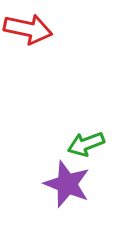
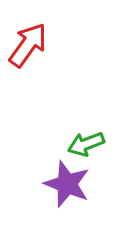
red arrow: moved 16 px down; rotated 66 degrees counterclockwise
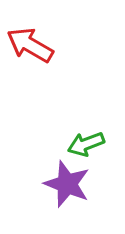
red arrow: moved 2 px right; rotated 96 degrees counterclockwise
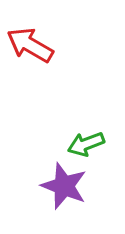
purple star: moved 3 px left, 2 px down
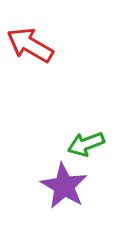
purple star: rotated 9 degrees clockwise
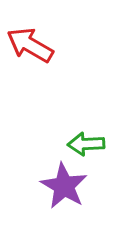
green arrow: rotated 18 degrees clockwise
